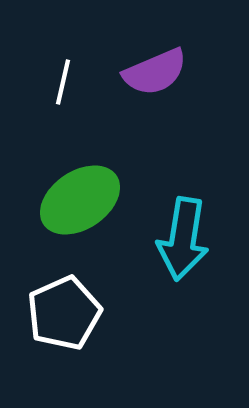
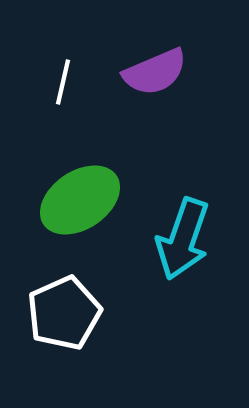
cyan arrow: rotated 10 degrees clockwise
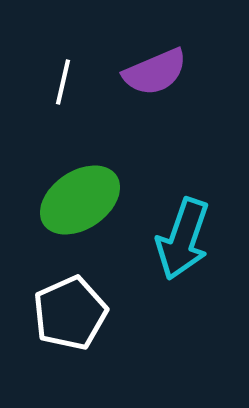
white pentagon: moved 6 px right
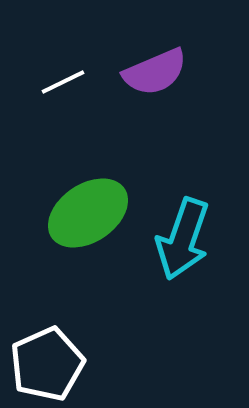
white line: rotated 51 degrees clockwise
green ellipse: moved 8 px right, 13 px down
white pentagon: moved 23 px left, 51 px down
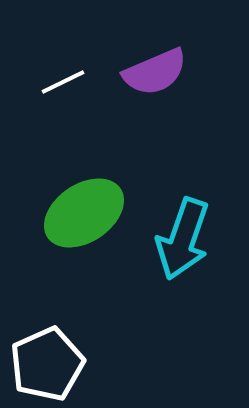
green ellipse: moved 4 px left
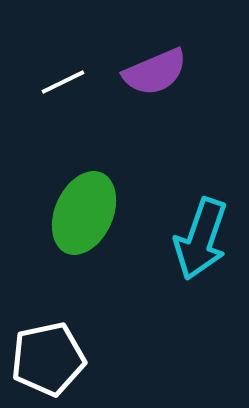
green ellipse: rotated 32 degrees counterclockwise
cyan arrow: moved 18 px right
white pentagon: moved 1 px right, 5 px up; rotated 12 degrees clockwise
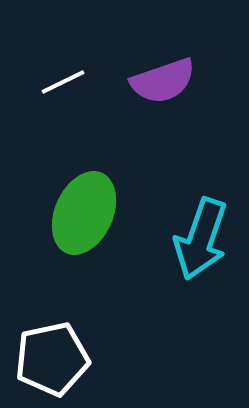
purple semicircle: moved 8 px right, 9 px down; rotated 4 degrees clockwise
white pentagon: moved 4 px right
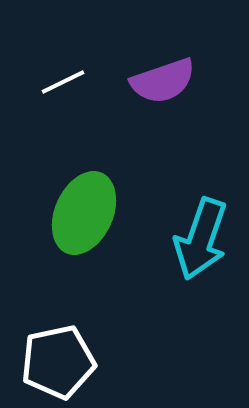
white pentagon: moved 6 px right, 3 px down
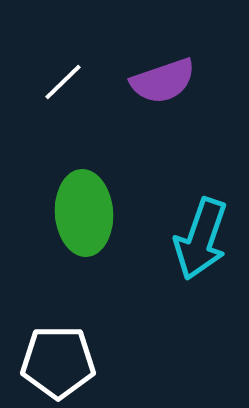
white line: rotated 18 degrees counterclockwise
green ellipse: rotated 28 degrees counterclockwise
white pentagon: rotated 12 degrees clockwise
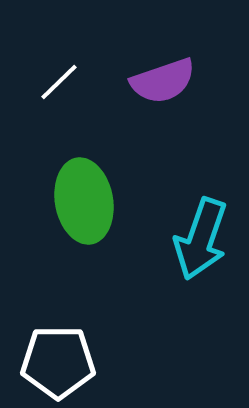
white line: moved 4 px left
green ellipse: moved 12 px up; rotated 6 degrees counterclockwise
